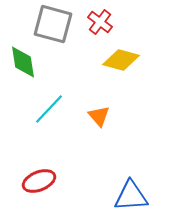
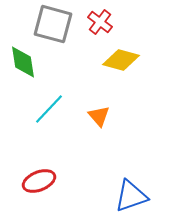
blue triangle: rotated 15 degrees counterclockwise
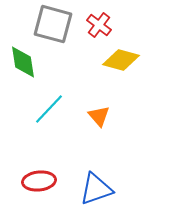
red cross: moved 1 px left, 3 px down
red ellipse: rotated 16 degrees clockwise
blue triangle: moved 35 px left, 7 px up
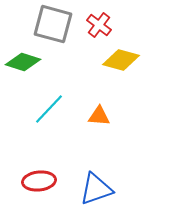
green diamond: rotated 64 degrees counterclockwise
orange triangle: rotated 45 degrees counterclockwise
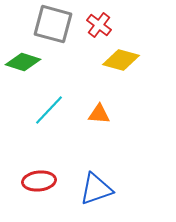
cyan line: moved 1 px down
orange triangle: moved 2 px up
